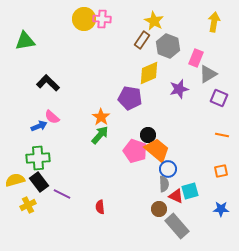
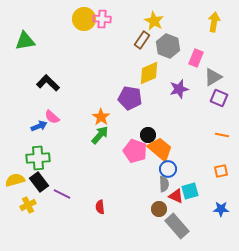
gray triangle: moved 5 px right, 3 px down
orange trapezoid: moved 3 px right, 1 px up
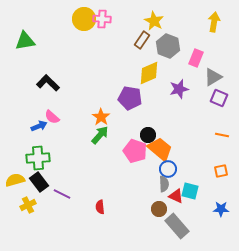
cyan square: rotated 30 degrees clockwise
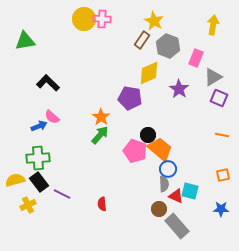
yellow arrow: moved 1 px left, 3 px down
purple star: rotated 24 degrees counterclockwise
orange square: moved 2 px right, 4 px down
red semicircle: moved 2 px right, 3 px up
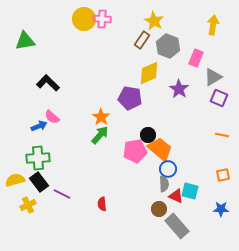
pink pentagon: rotated 30 degrees counterclockwise
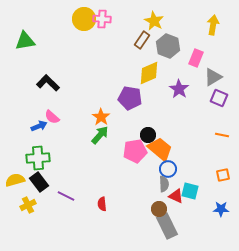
purple line: moved 4 px right, 2 px down
gray rectangle: moved 10 px left; rotated 15 degrees clockwise
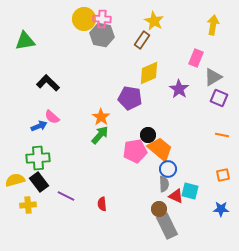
gray hexagon: moved 66 px left, 11 px up; rotated 10 degrees counterclockwise
yellow cross: rotated 21 degrees clockwise
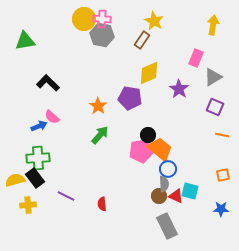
purple square: moved 4 px left, 9 px down
orange star: moved 3 px left, 11 px up
pink pentagon: moved 6 px right
black rectangle: moved 4 px left, 4 px up
brown circle: moved 13 px up
